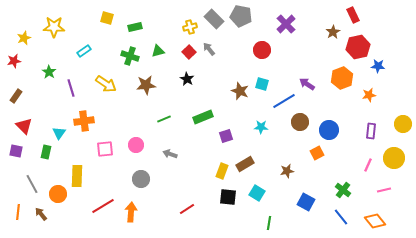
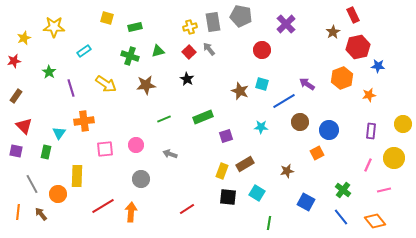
gray rectangle at (214, 19): moved 1 px left, 3 px down; rotated 36 degrees clockwise
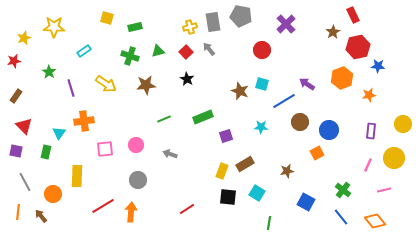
red square at (189, 52): moved 3 px left
gray circle at (141, 179): moved 3 px left, 1 px down
gray line at (32, 184): moved 7 px left, 2 px up
orange circle at (58, 194): moved 5 px left
brown arrow at (41, 214): moved 2 px down
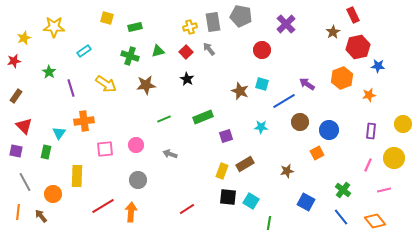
cyan square at (257, 193): moved 6 px left, 8 px down
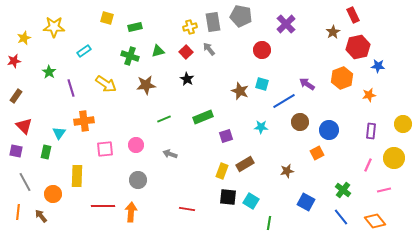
red line at (103, 206): rotated 30 degrees clockwise
red line at (187, 209): rotated 42 degrees clockwise
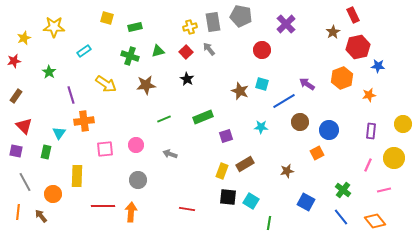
purple line at (71, 88): moved 7 px down
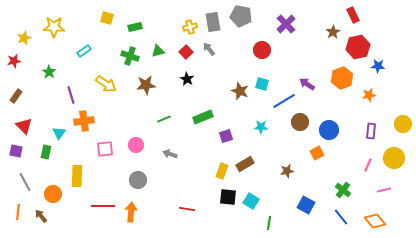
blue square at (306, 202): moved 3 px down
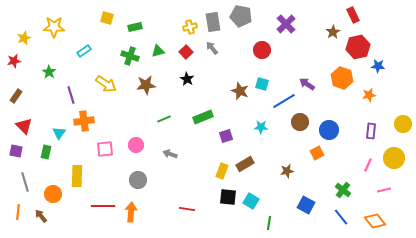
gray arrow at (209, 49): moved 3 px right, 1 px up
orange hexagon at (342, 78): rotated 20 degrees counterclockwise
gray line at (25, 182): rotated 12 degrees clockwise
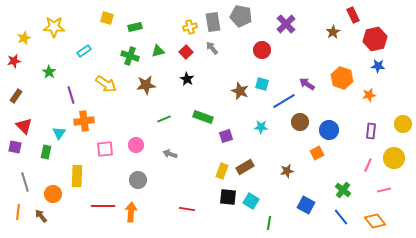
red hexagon at (358, 47): moved 17 px right, 8 px up
green rectangle at (203, 117): rotated 42 degrees clockwise
purple square at (16, 151): moved 1 px left, 4 px up
brown rectangle at (245, 164): moved 3 px down
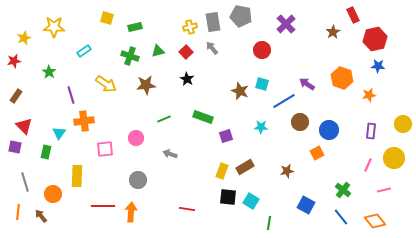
pink circle at (136, 145): moved 7 px up
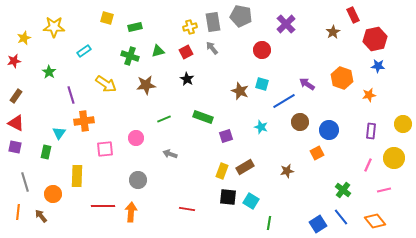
red square at (186, 52): rotated 16 degrees clockwise
red triangle at (24, 126): moved 8 px left, 3 px up; rotated 18 degrees counterclockwise
cyan star at (261, 127): rotated 16 degrees clockwise
blue square at (306, 205): moved 12 px right, 19 px down; rotated 30 degrees clockwise
